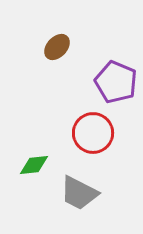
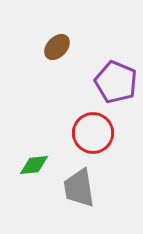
gray trapezoid: moved 5 px up; rotated 54 degrees clockwise
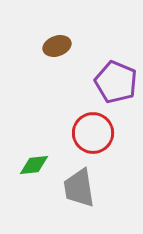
brown ellipse: moved 1 px up; rotated 28 degrees clockwise
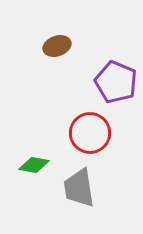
red circle: moved 3 px left
green diamond: rotated 16 degrees clockwise
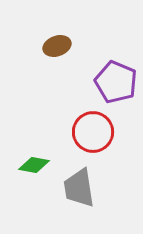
red circle: moved 3 px right, 1 px up
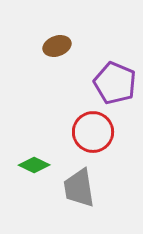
purple pentagon: moved 1 px left, 1 px down
green diamond: rotated 16 degrees clockwise
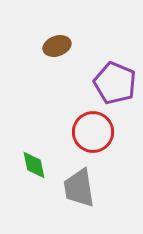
green diamond: rotated 52 degrees clockwise
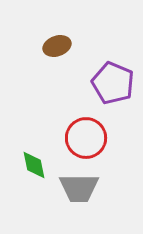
purple pentagon: moved 2 px left
red circle: moved 7 px left, 6 px down
gray trapezoid: rotated 81 degrees counterclockwise
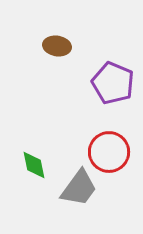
brown ellipse: rotated 28 degrees clockwise
red circle: moved 23 px right, 14 px down
gray trapezoid: rotated 54 degrees counterclockwise
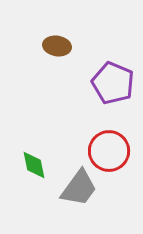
red circle: moved 1 px up
